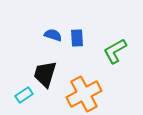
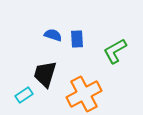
blue rectangle: moved 1 px down
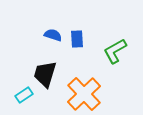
orange cross: rotated 16 degrees counterclockwise
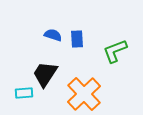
green L-shape: rotated 8 degrees clockwise
black trapezoid: rotated 16 degrees clockwise
cyan rectangle: moved 2 px up; rotated 30 degrees clockwise
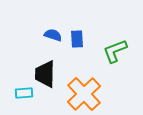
black trapezoid: rotated 32 degrees counterclockwise
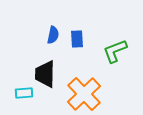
blue semicircle: rotated 84 degrees clockwise
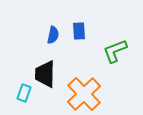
blue rectangle: moved 2 px right, 8 px up
cyan rectangle: rotated 66 degrees counterclockwise
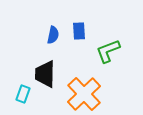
green L-shape: moved 7 px left
cyan rectangle: moved 1 px left, 1 px down
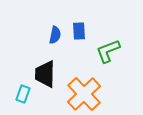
blue semicircle: moved 2 px right
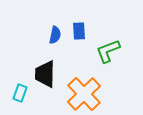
cyan rectangle: moved 3 px left, 1 px up
